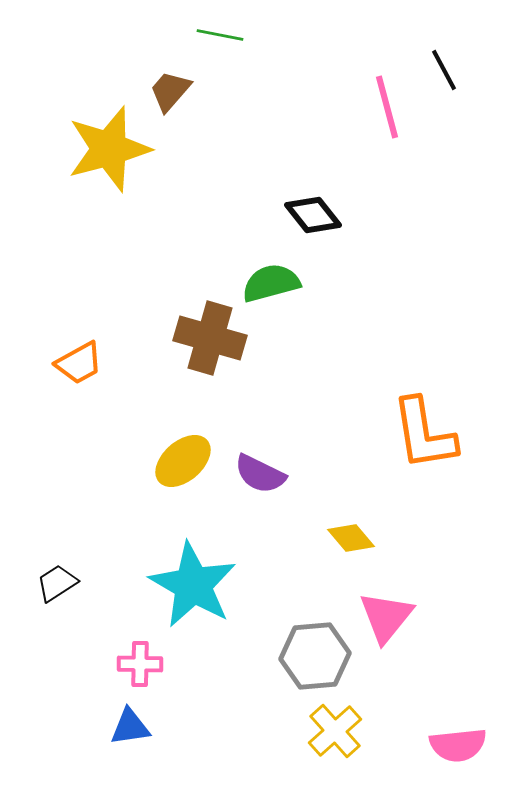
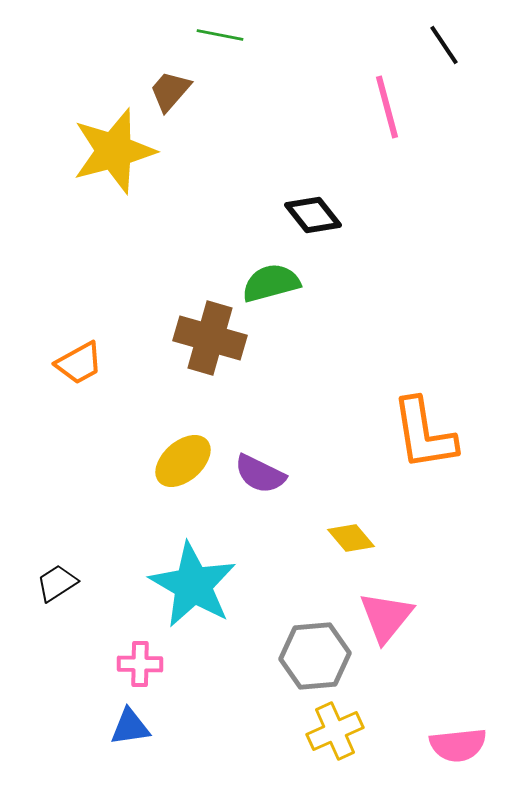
black line: moved 25 px up; rotated 6 degrees counterclockwise
yellow star: moved 5 px right, 2 px down
yellow cross: rotated 18 degrees clockwise
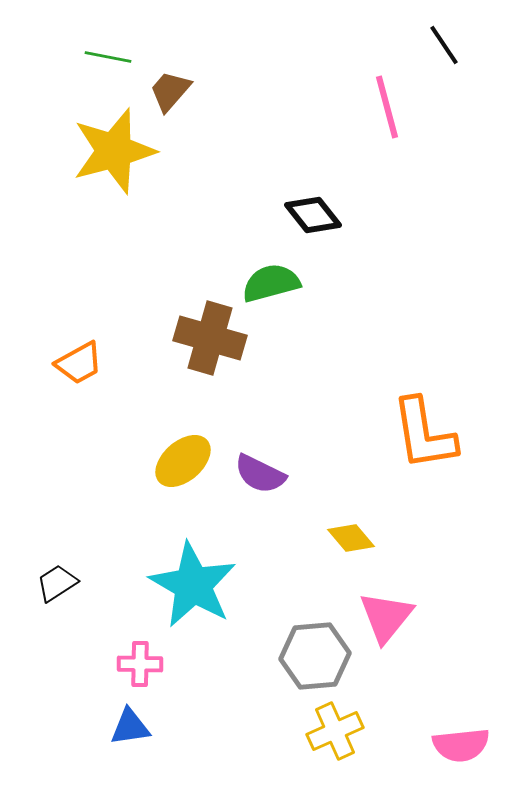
green line: moved 112 px left, 22 px down
pink semicircle: moved 3 px right
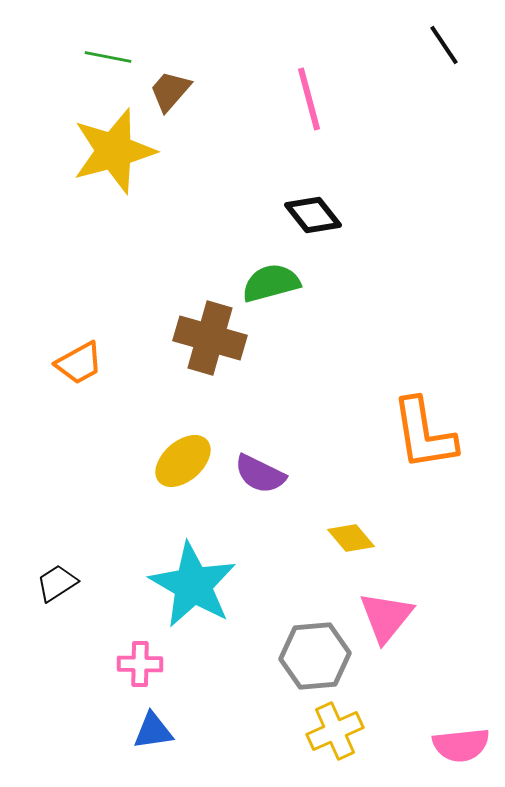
pink line: moved 78 px left, 8 px up
blue triangle: moved 23 px right, 4 px down
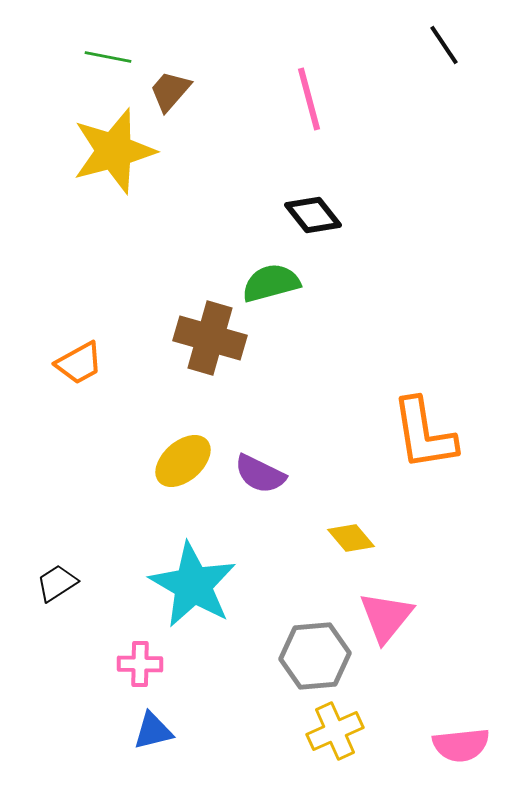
blue triangle: rotated 6 degrees counterclockwise
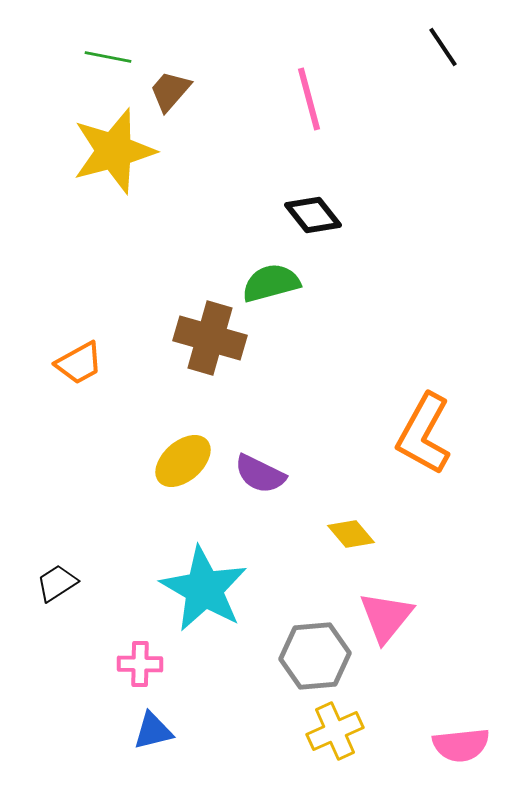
black line: moved 1 px left, 2 px down
orange L-shape: rotated 38 degrees clockwise
yellow diamond: moved 4 px up
cyan star: moved 11 px right, 4 px down
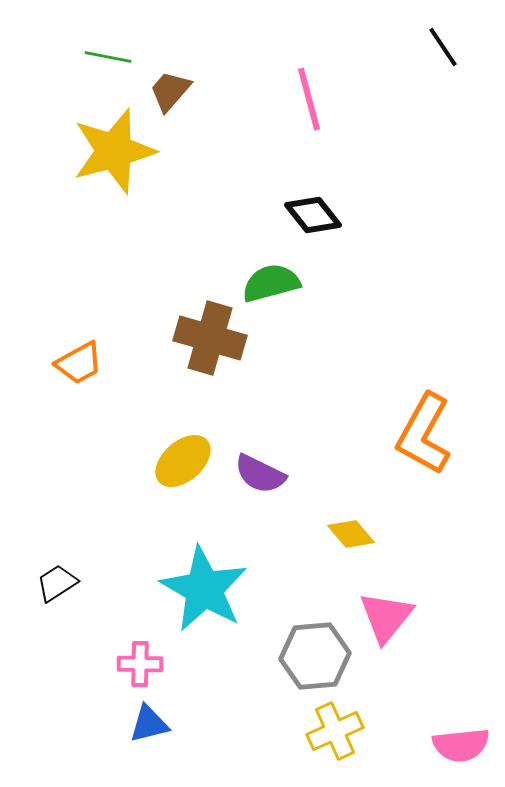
blue triangle: moved 4 px left, 7 px up
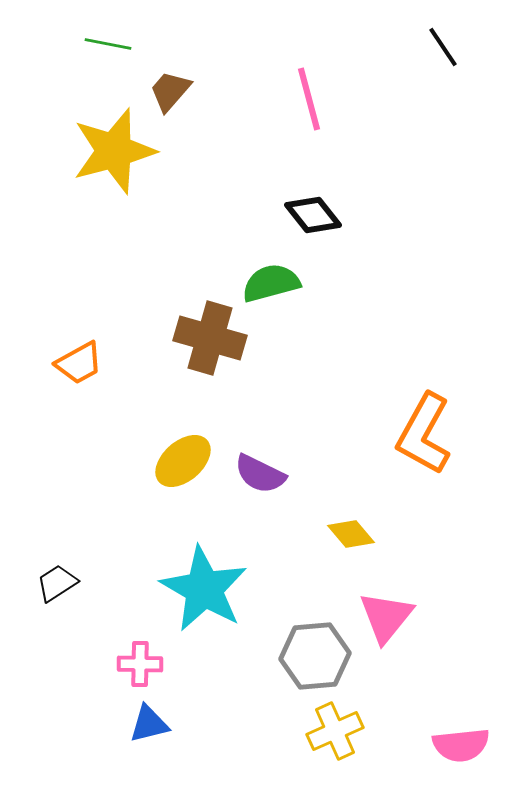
green line: moved 13 px up
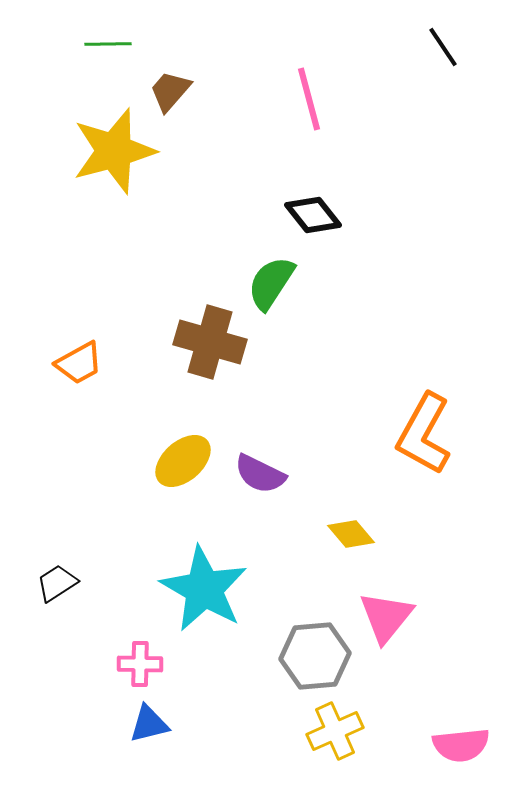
green line: rotated 12 degrees counterclockwise
green semicircle: rotated 42 degrees counterclockwise
brown cross: moved 4 px down
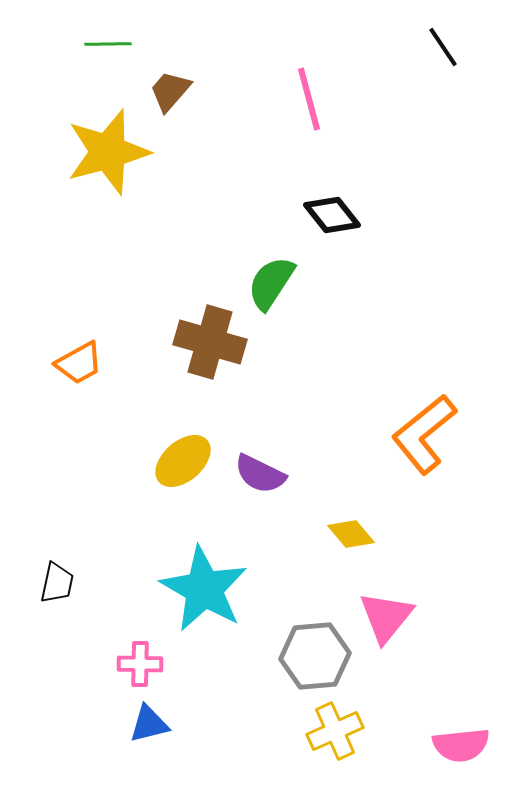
yellow star: moved 6 px left, 1 px down
black diamond: moved 19 px right
orange L-shape: rotated 22 degrees clockwise
black trapezoid: rotated 135 degrees clockwise
